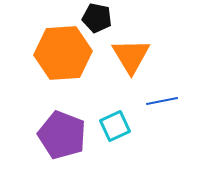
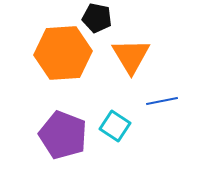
cyan square: rotated 32 degrees counterclockwise
purple pentagon: moved 1 px right
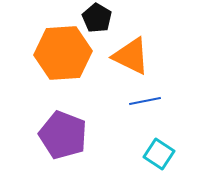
black pentagon: rotated 20 degrees clockwise
orange triangle: rotated 33 degrees counterclockwise
blue line: moved 17 px left
cyan square: moved 44 px right, 28 px down
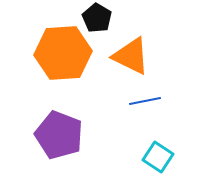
purple pentagon: moved 4 px left
cyan square: moved 1 px left, 3 px down
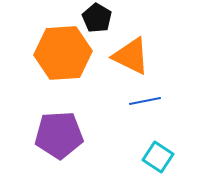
purple pentagon: rotated 24 degrees counterclockwise
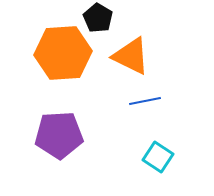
black pentagon: moved 1 px right
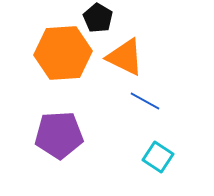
orange triangle: moved 6 px left, 1 px down
blue line: rotated 40 degrees clockwise
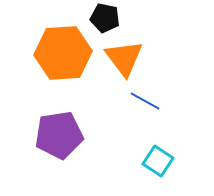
black pentagon: moved 7 px right; rotated 20 degrees counterclockwise
orange triangle: moved 1 px left, 1 px down; rotated 27 degrees clockwise
purple pentagon: rotated 6 degrees counterclockwise
cyan square: moved 4 px down
